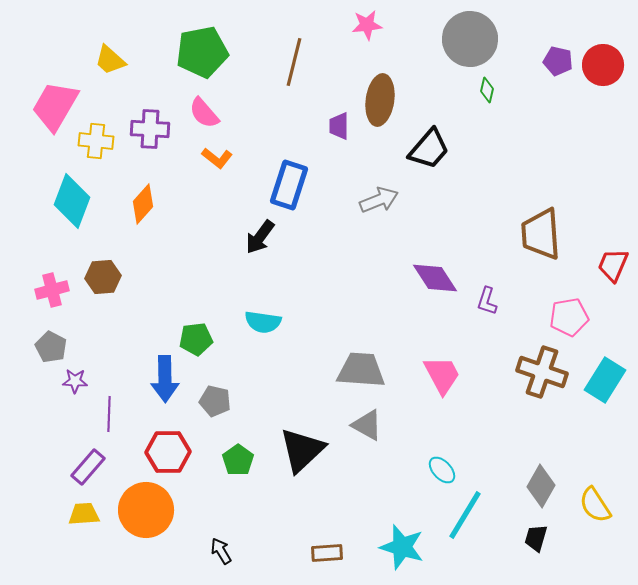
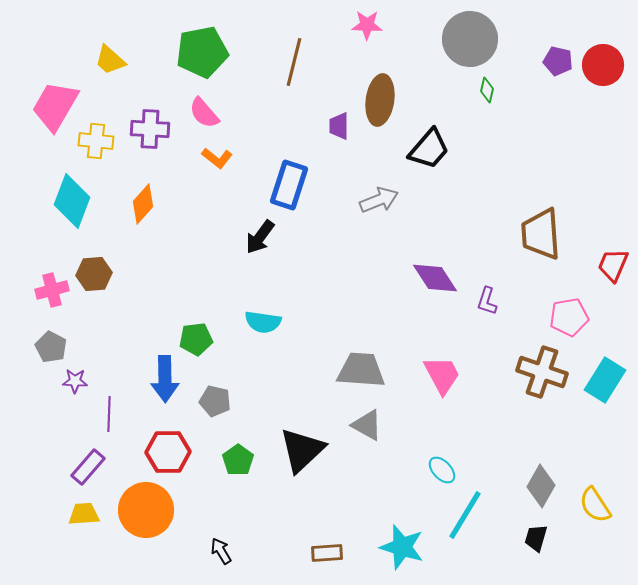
pink star at (367, 25): rotated 8 degrees clockwise
brown hexagon at (103, 277): moved 9 px left, 3 px up
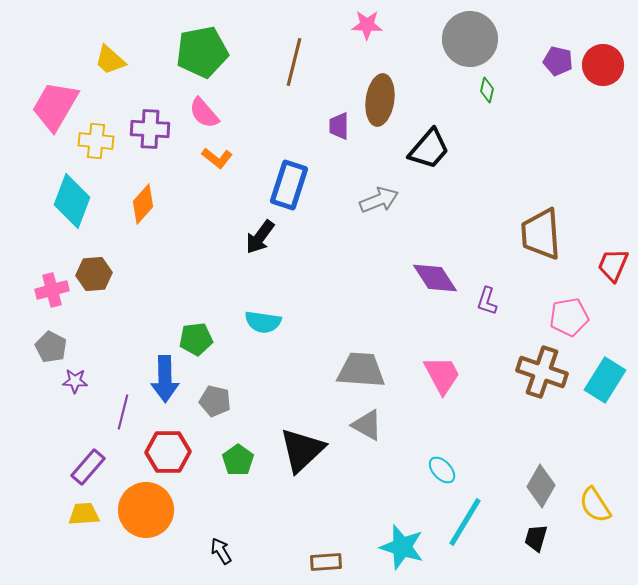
purple line at (109, 414): moved 14 px right, 2 px up; rotated 12 degrees clockwise
cyan line at (465, 515): moved 7 px down
brown rectangle at (327, 553): moved 1 px left, 9 px down
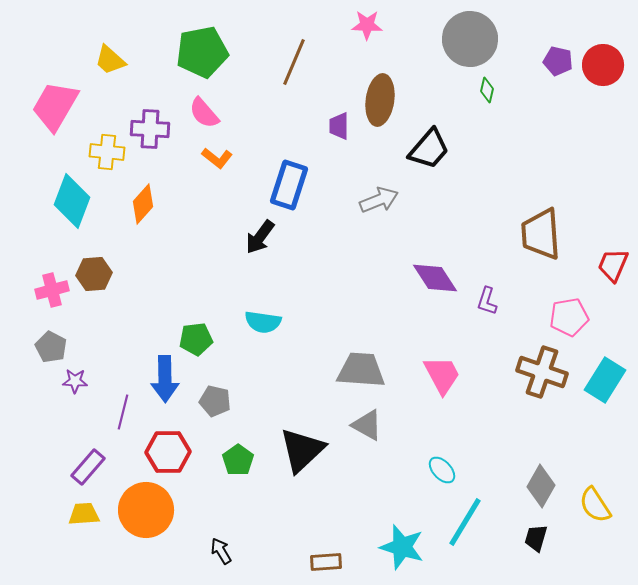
brown line at (294, 62): rotated 9 degrees clockwise
yellow cross at (96, 141): moved 11 px right, 11 px down
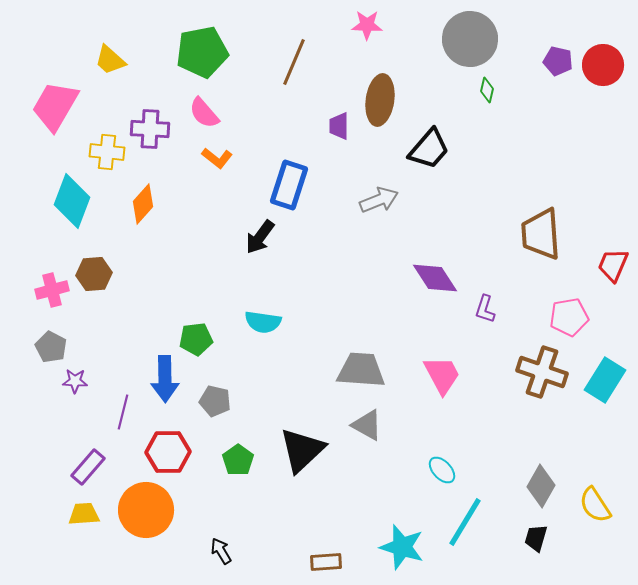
purple L-shape at (487, 301): moved 2 px left, 8 px down
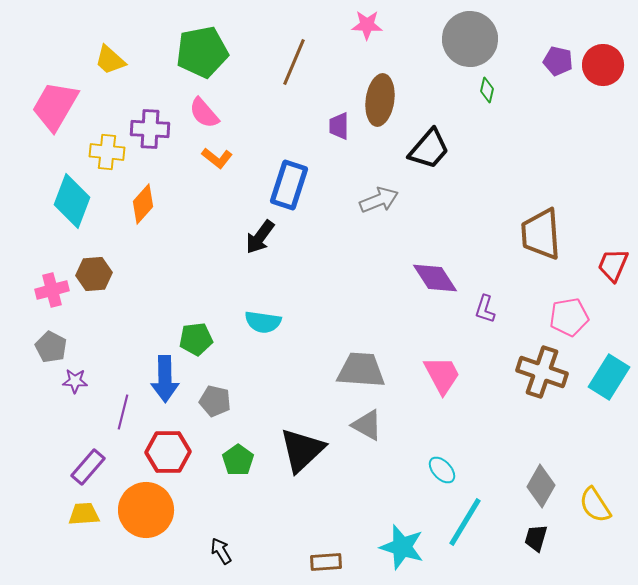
cyan rectangle at (605, 380): moved 4 px right, 3 px up
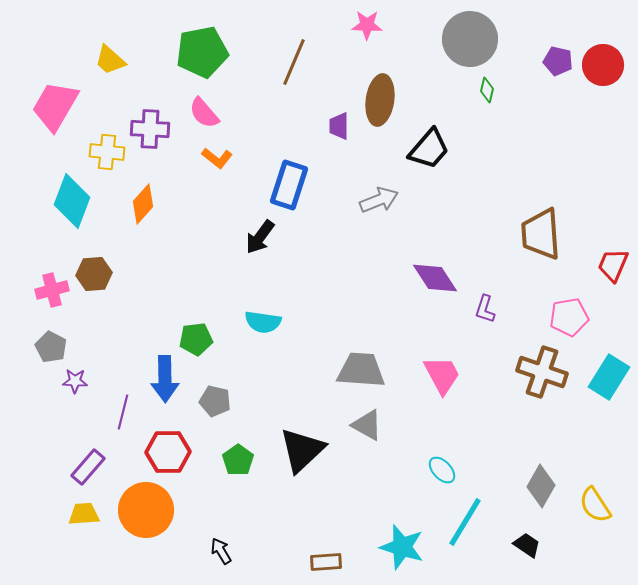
black trapezoid at (536, 538): moved 9 px left, 7 px down; rotated 108 degrees clockwise
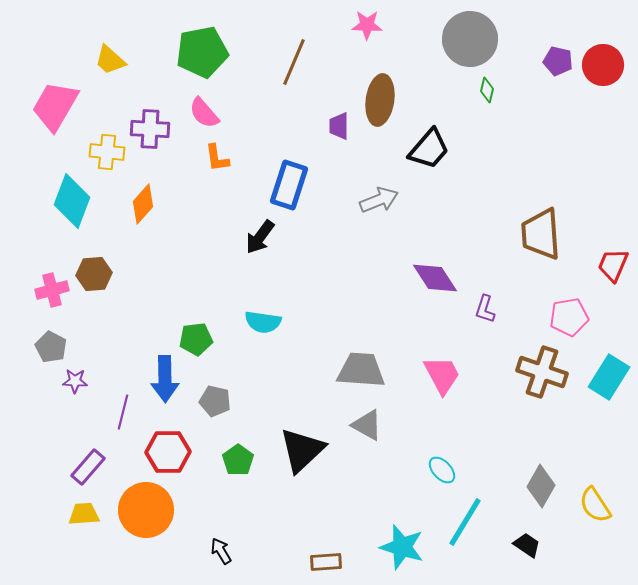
orange L-shape at (217, 158): rotated 44 degrees clockwise
